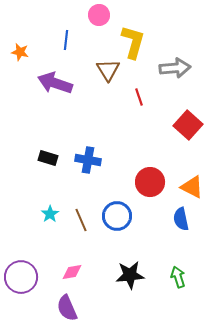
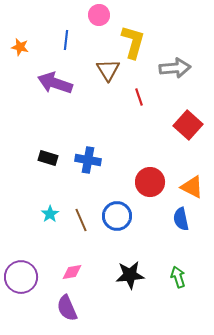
orange star: moved 5 px up
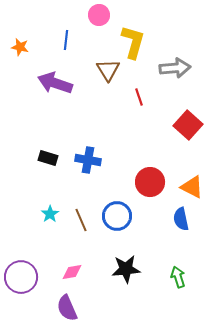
black star: moved 4 px left, 6 px up
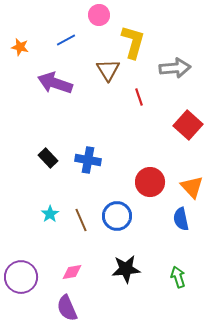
blue line: rotated 54 degrees clockwise
black rectangle: rotated 30 degrees clockwise
orange triangle: rotated 20 degrees clockwise
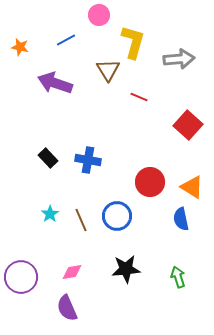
gray arrow: moved 4 px right, 9 px up
red line: rotated 48 degrees counterclockwise
orange triangle: rotated 15 degrees counterclockwise
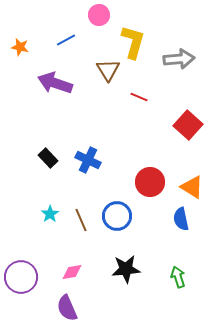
blue cross: rotated 15 degrees clockwise
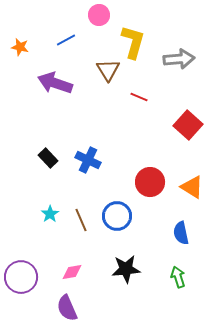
blue semicircle: moved 14 px down
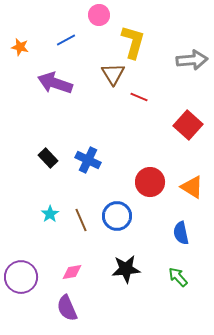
gray arrow: moved 13 px right, 1 px down
brown triangle: moved 5 px right, 4 px down
green arrow: rotated 25 degrees counterclockwise
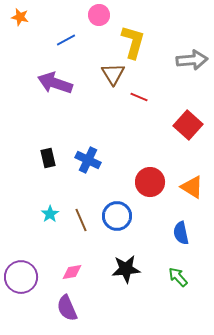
orange star: moved 30 px up
black rectangle: rotated 30 degrees clockwise
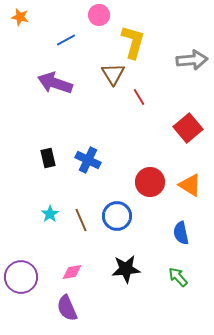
red line: rotated 36 degrees clockwise
red square: moved 3 px down; rotated 8 degrees clockwise
orange triangle: moved 2 px left, 2 px up
